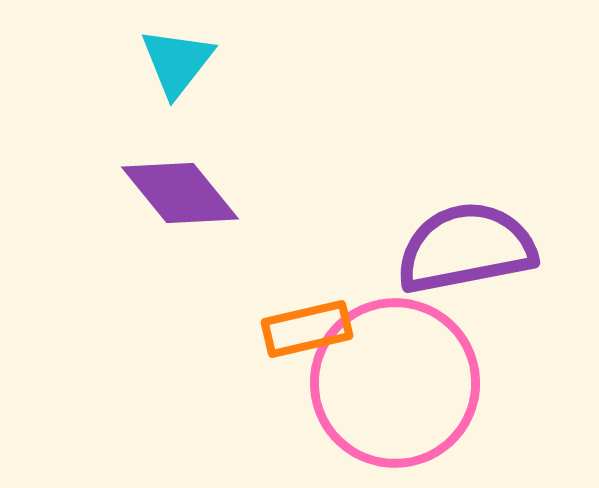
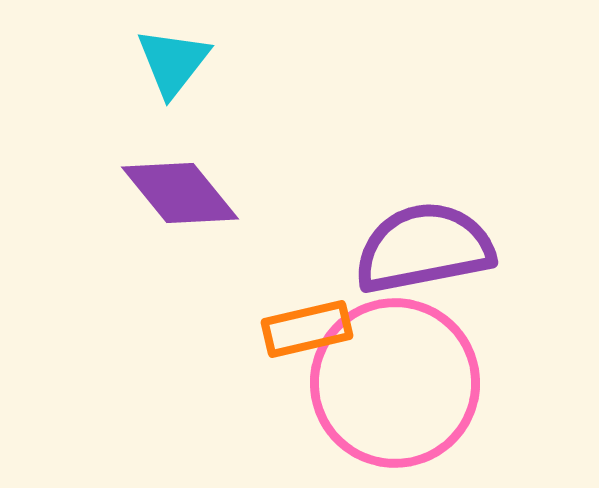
cyan triangle: moved 4 px left
purple semicircle: moved 42 px left
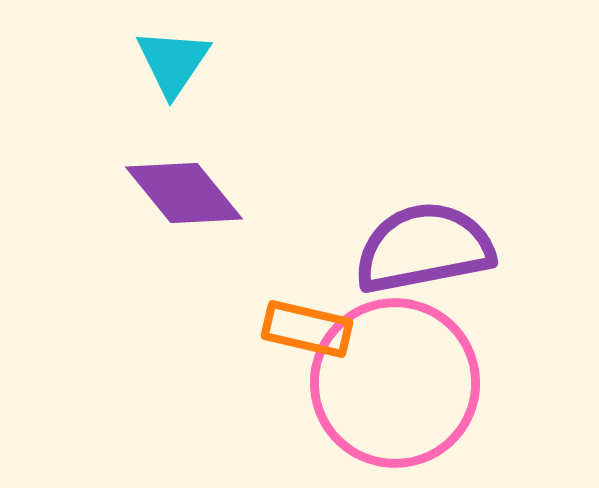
cyan triangle: rotated 4 degrees counterclockwise
purple diamond: moved 4 px right
orange rectangle: rotated 26 degrees clockwise
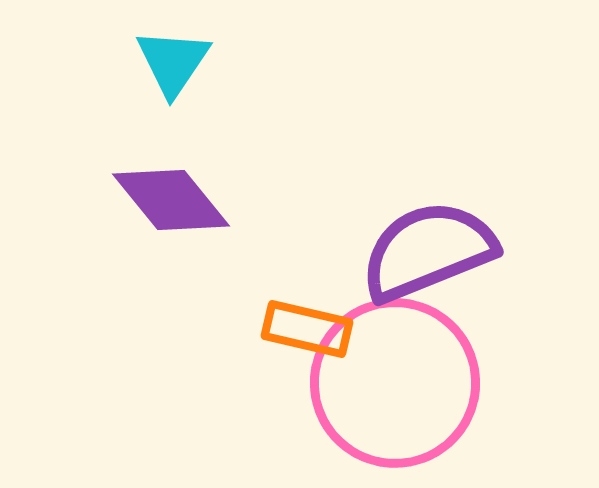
purple diamond: moved 13 px left, 7 px down
purple semicircle: moved 4 px right, 3 px down; rotated 11 degrees counterclockwise
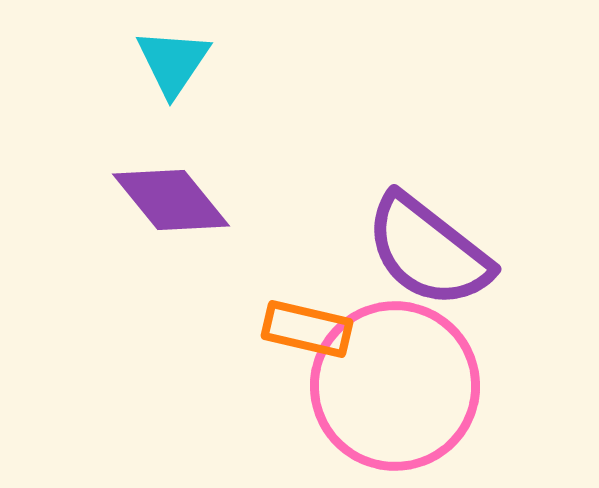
purple semicircle: rotated 120 degrees counterclockwise
pink circle: moved 3 px down
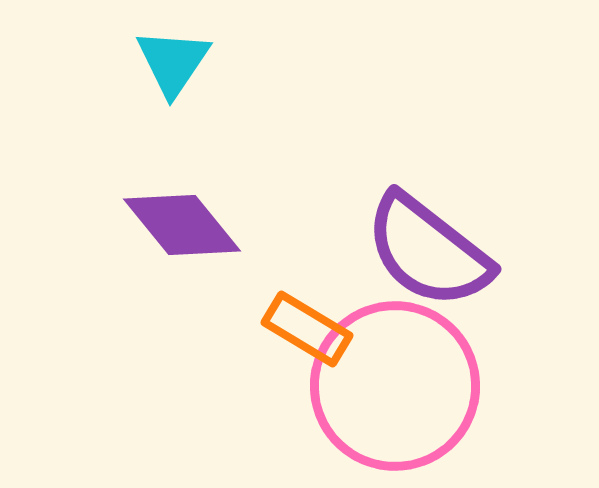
purple diamond: moved 11 px right, 25 px down
orange rectangle: rotated 18 degrees clockwise
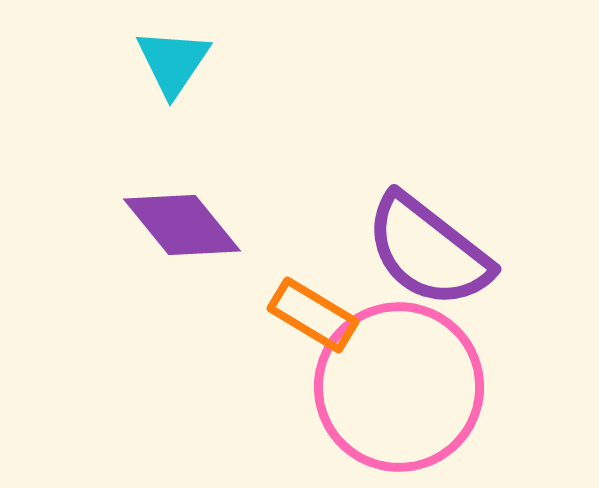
orange rectangle: moved 6 px right, 14 px up
pink circle: moved 4 px right, 1 px down
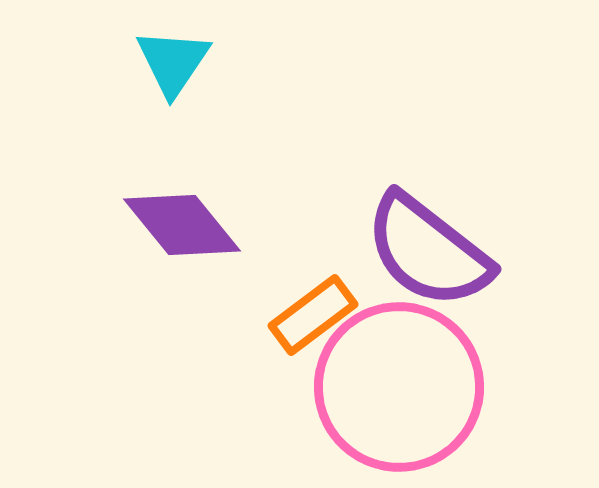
orange rectangle: rotated 68 degrees counterclockwise
